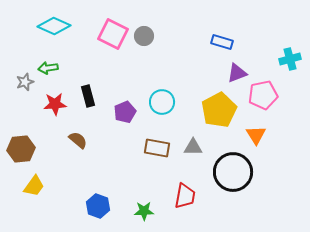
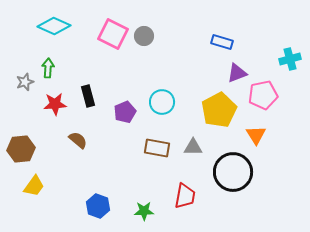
green arrow: rotated 102 degrees clockwise
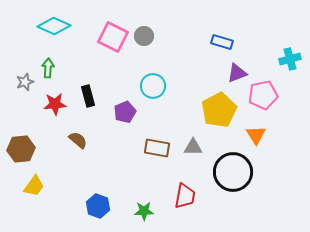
pink square: moved 3 px down
cyan circle: moved 9 px left, 16 px up
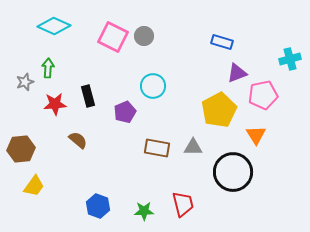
red trapezoid: moved 2 px left, 8 px down; rotated 24 degrees counterclockwise
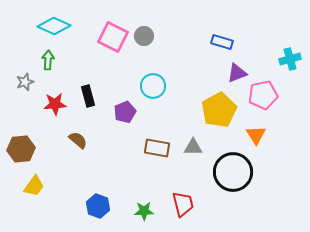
green arrow: moved 8 px up
